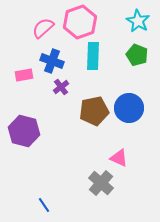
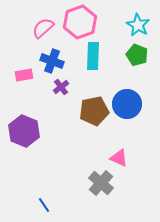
cyan star: moved 4 px down
blue circle: moved 2 px left, 4 px up
purple hexagon: rotated 8 degrees clockwise
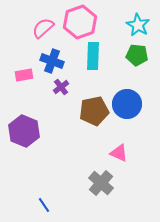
green pentagon: rotated 15 degrees counterclockwise
pink triangle: moved 5 px up
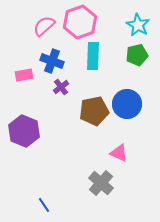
pink semicircle: moved 1 px right, 2 px up
green pentagon: rotated 20 degrees counterclockwise
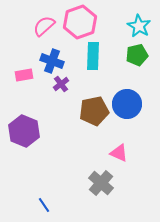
cyan star: moved 1 px right, 1 px down
purple cross: moved 3 px up
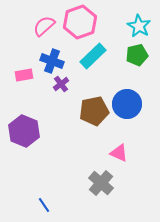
cyan rectangle: rotated 44 degrees clockwise
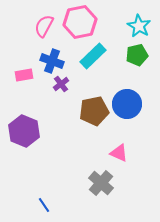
pink hexagon: rotated 8 degrees clockwise
pink semicircle: rotated 20 degrees counterclockwise
